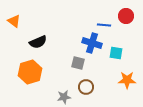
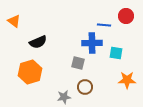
blue cross: rotated 18 degrees counterclockwise
brown circle: moved 1 px left
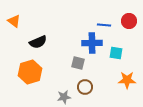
red circle: moved 3 px right, 5 px down
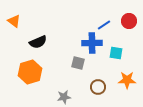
blue line: rotated 40 degrees counterclockwise
brown circle: moved 13 px right
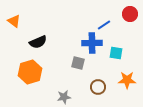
red circle: moved 1 px right, 7 px up
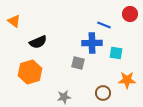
blue line: rotated 56 degrees clockwise
brown circle: moved 5 px right, 6 px down
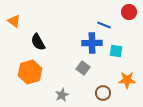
red circle: moved 1 px left, 2 px up
black semicircle: rotated 84 degrees clockwise
cyan square: moved 2 px up
gray square: moved 5 px right, 5 px down; rotated 24 degrees clockwise
gray star: moved 2 px left, 2 px up; rotated 16 degrees counterclockwise
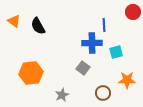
red circle: moved 4 px right
blue line: rotated 64 degrees clockwise
black semicircle: moved 16 px up
cyan square: moved 1 px down; rotated 24 degrees counterclockwise
orange hexagon: moved 1 px right, 1 px down; rotated 10 degrees clockwise
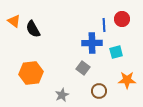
red circle: moved 11 px left, 7 px down
black semicircle: moved 5 px left, 3 px down
brown circle: moved 4 px left, 2 px up
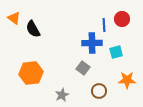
orange triangle: moved 3 px up
